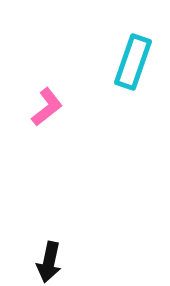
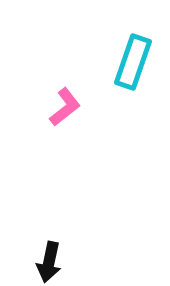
pink L-shape: moved 18 px right
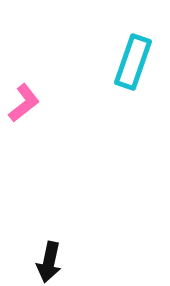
pink L-shape: moved 41 px left, 4 px up
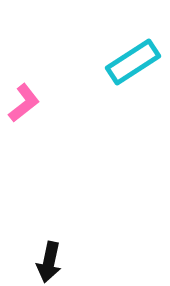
cyan rectangle: rotated 38 degrees clockwise
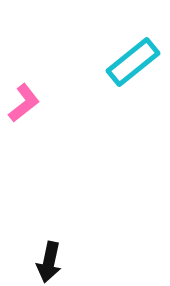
cyan rectangle: rotated 6 degrees counterclockwise
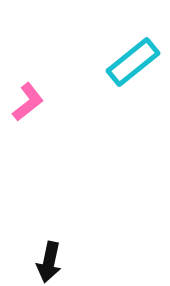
pink L-shape: moved 4 px right, 1 px up
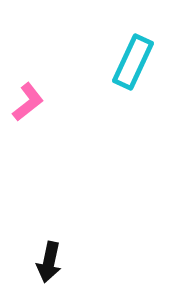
cyan rectangle: rotated 26 degrees counterclockwise
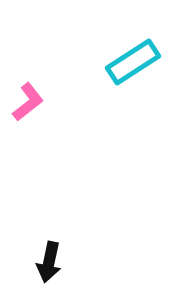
cyan rectangle: rotated 32 degrees clockwise
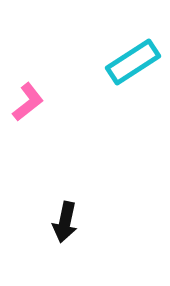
black arrow: moved 16 px right, 40 px up
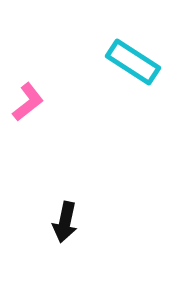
cyan rectangle: rotated 66 degrees clockwise
